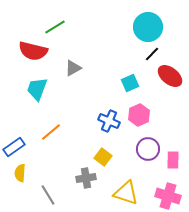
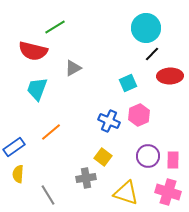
cyan circle: moved 2 px left, 1 px down
red ellipse: rotated 40 degrees counterclockwise
cyan square: moved 2 px left
purple circle: moved 7 px down
yellow semicircle: moved 2 px left, 1 px down
pink cross: moved 4 px up
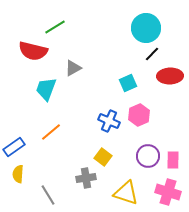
cyan trapezoid: moved 9 px right
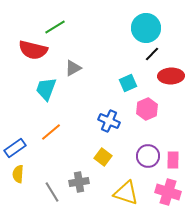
red semicircle: moved 1 px up
red ellipse: moved 1 px right
pink hexagon: moved 8 px right, 6 px up
blue rectangle: moved 1 px right, 1 px down
gray cross: moved 7 px left, 4 px down
gray line: moved 4 px right, 3 px up
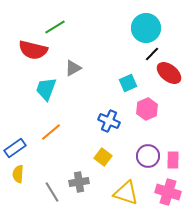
red ellipse: moved 2 px left, 3 px up; rotated 40 degrees clockwise
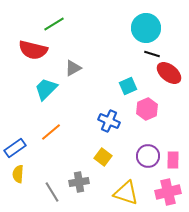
green line: moved 1 px left, 3 px up
black line: rotated 63 degrees clockwise
cyan square: moved 3 px down
cyan trapezoid: rotated 25 degrees clockwise
pink cross: rotated 30 degrees counterclockwise
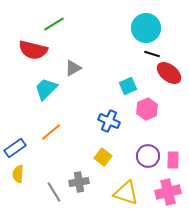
gray line: moved 2 px right
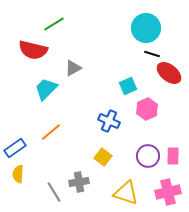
pink rectangle: moved 4 px up
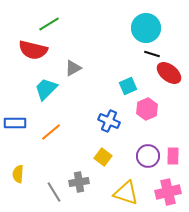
green line: moved 5 px left
blue rectangle: moved 25 px up; rotated 35 degrees clockwise
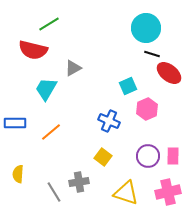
cyan trapezoid: rotated 15 degrees counterclockwise
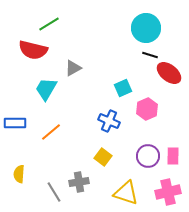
black line: moved 2 px left, 1 px down
cyan square: moved 5 px left, 2 px down
yellow semicircle: moved 1 px right
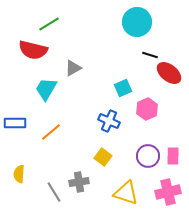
cyan circle: moved 9 px left, 6 px up
